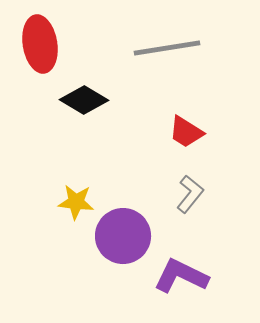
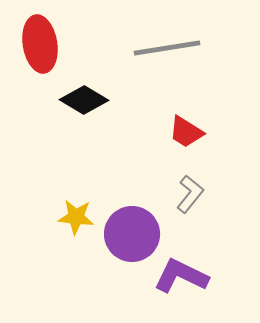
yellow star: moved 15 px down
purple circle: moved 9 px right, 2 px up
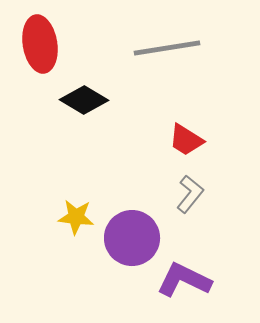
red trapezoid: moved 8 px down
purple circle: moved 4 px down
purple L-shape: moved 3 px right, 4 px down
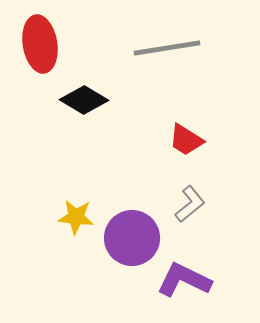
gray L-shape: moved 10 px down; rotated 12 degrees clockwise
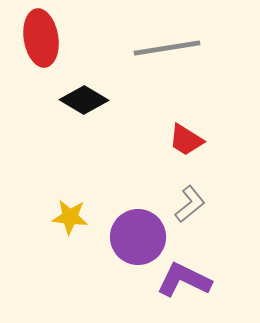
red ellipse: moved 1 px right, 6 px up
yellow star: moved 6 px left
purple circle: moved 6 px right, 1 px up
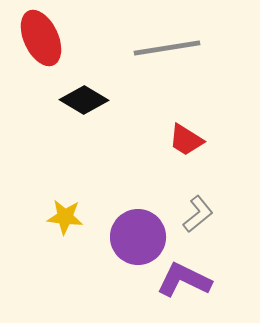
red ellipse: rotated 16 degrees counterclockwise
gray L-shape: moved 8 px right, 10 px down
yellow star: moved 5 px left
